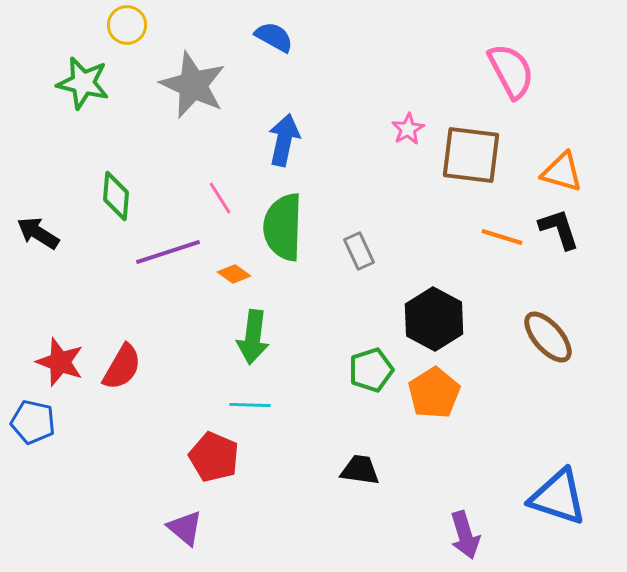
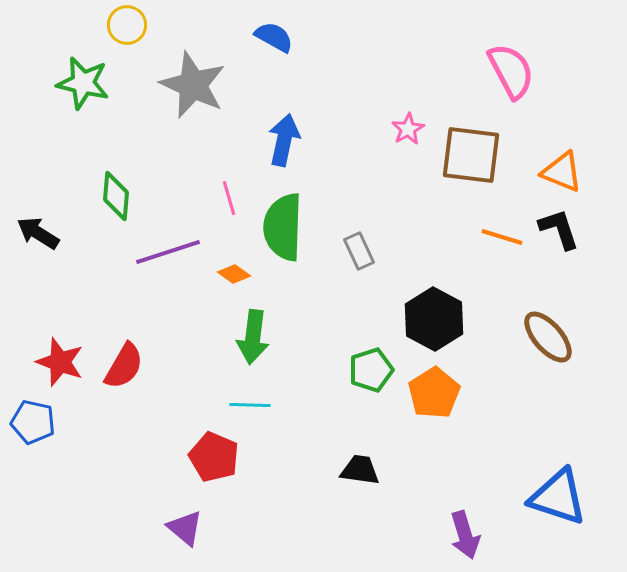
orange triangle: rotated 6 degrees clockwise
pink line: moved 9 px right; rotated 16 degrees clockwise
red semicircle: moved 2 px right, 1 px up
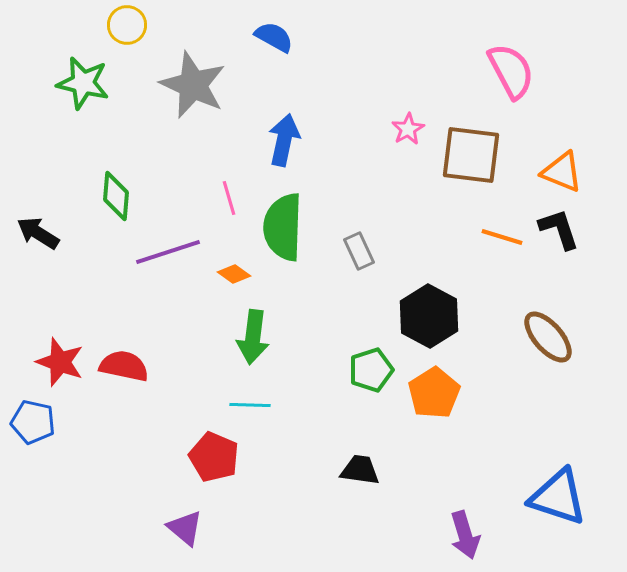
black hexagon: moved 5 px left, 3 px up
red semicircle: rotated 108 degrees counterclockwise
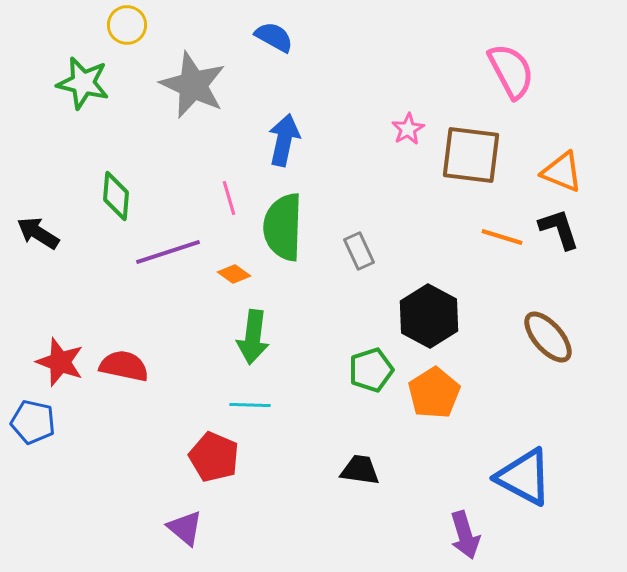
blue triangle: moved 34 px left, 20 px up; rotated 10 degrees clockwise
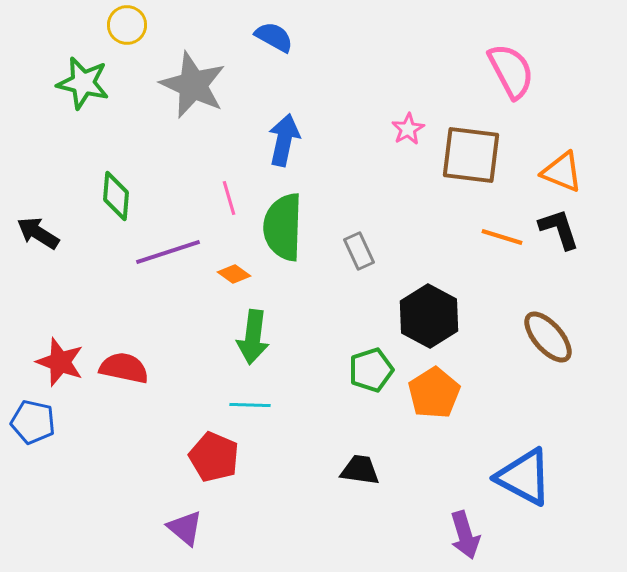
red semicircle: moved 2 px down
